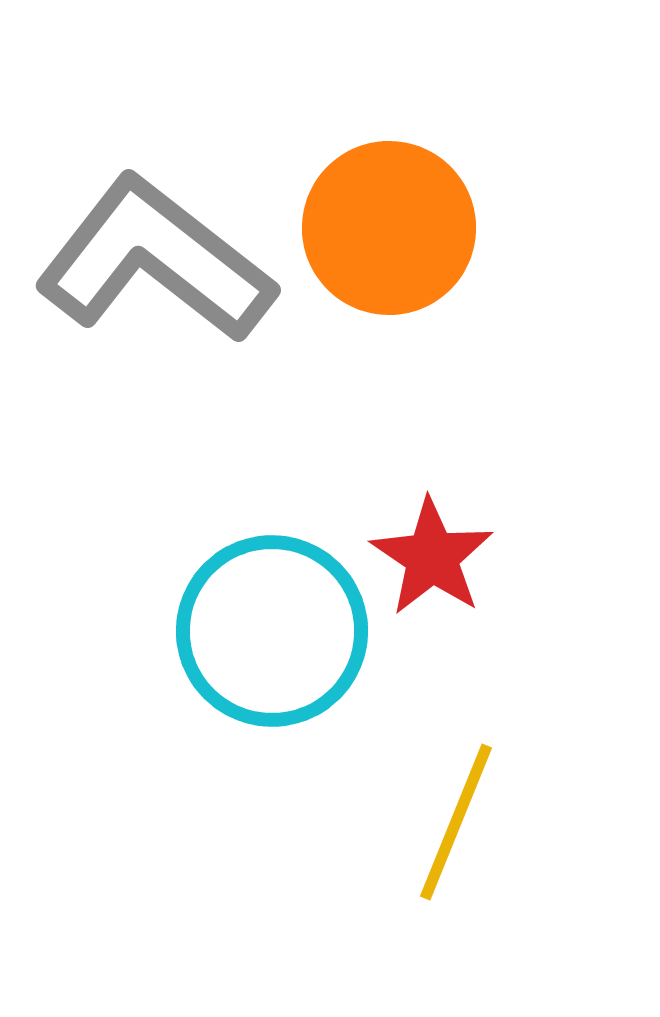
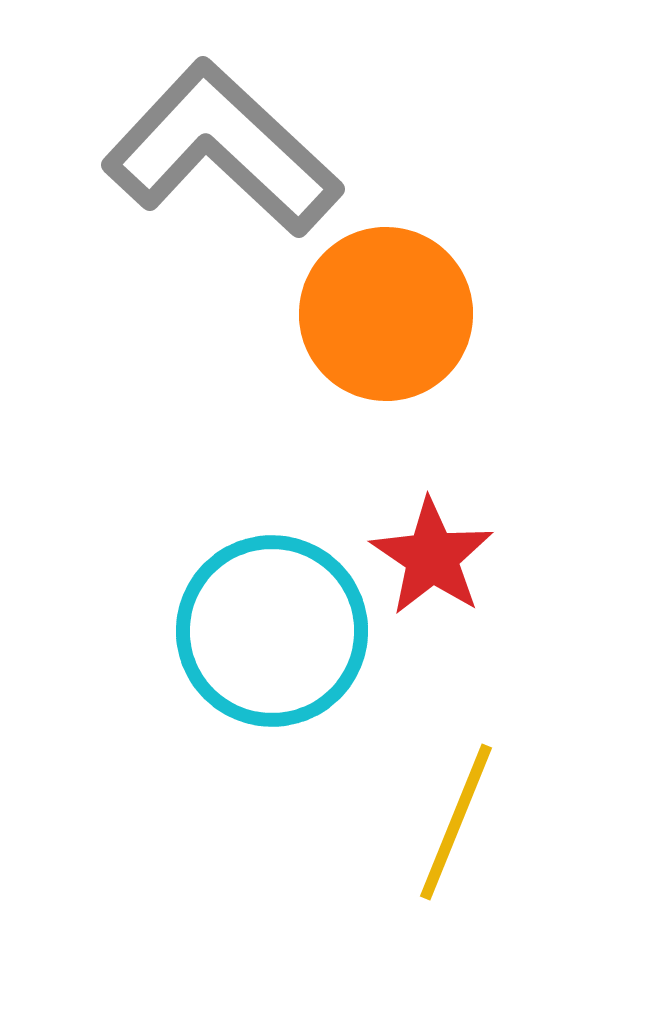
orange circle: moved 3 px left, 86 px down
gray L-shape: moved 67 px right, 111 px up; rotated 5 degrees clockwise
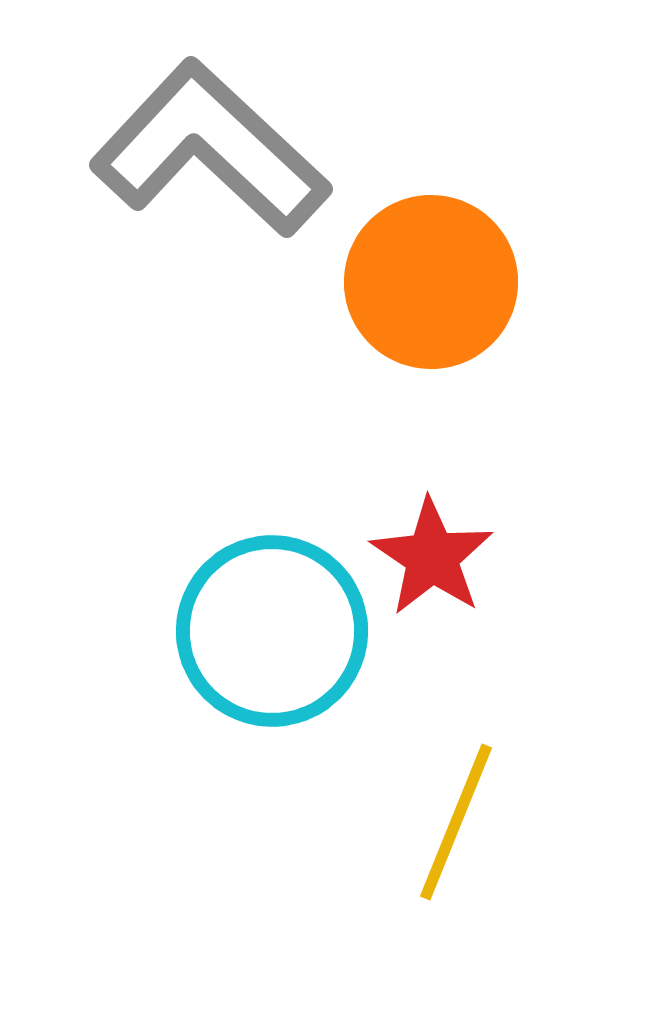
gray L-shape: moved 12 px left
orange circle: moved 45 px right, 32 px up
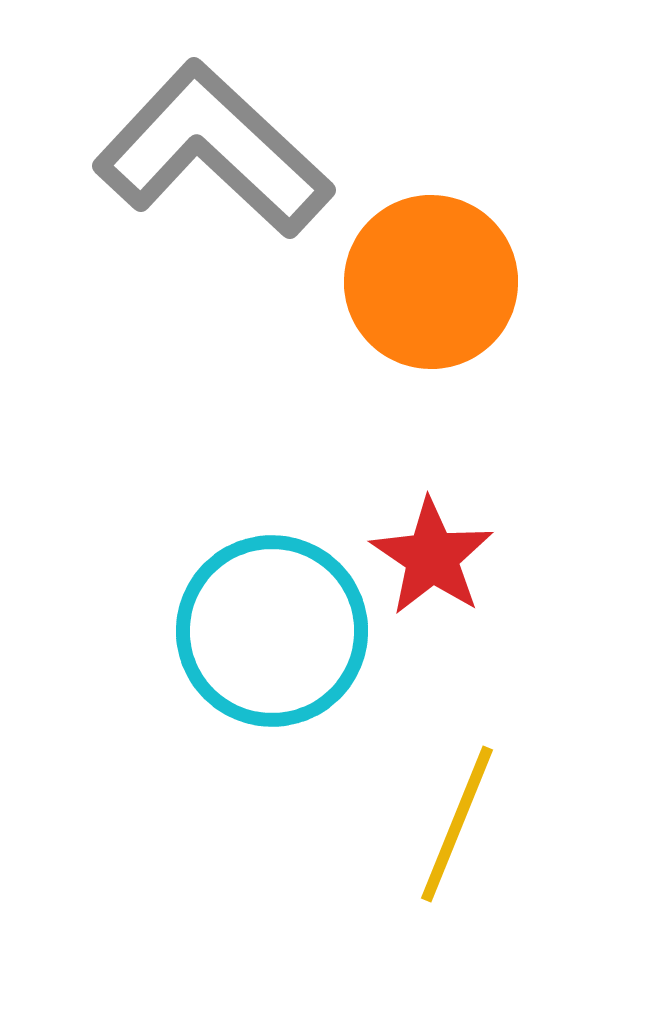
gray L-shape: moved 3 px right, 1 px down
yellow line: moved 1 px right, 2 px down
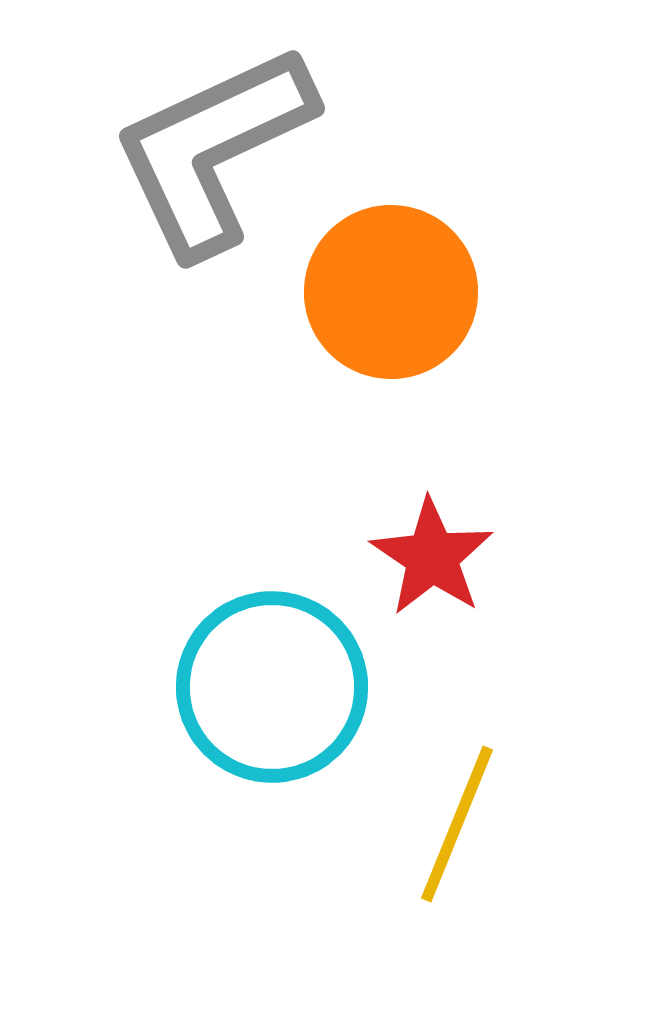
gray L-shape: rotated 68 degrees counterclockwise
orange circle: moved 40 px left, 10 px down
cyan circle: moved 56 px down
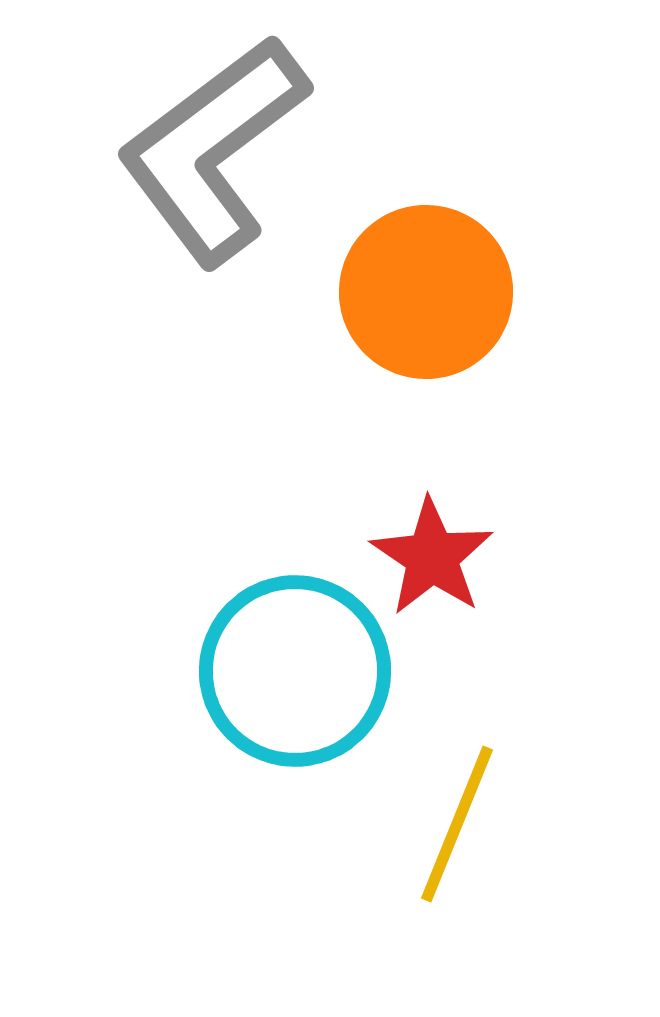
gray L-shape: rotated 12 degrees counterclockwise
orange circle: moved 35 px right
cyan circle: moved 23 px right, 16 px up
